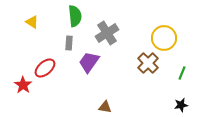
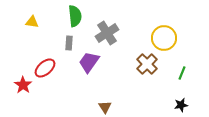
yellow triangle: rotated 24 degrees counterclockwise
brown cross: moved 1 px left, 1 px down
brown triangle: rotated 48 degrees clockwise
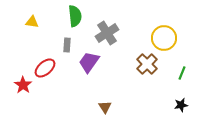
gray rectangle: moved 2 px left, 2 px down
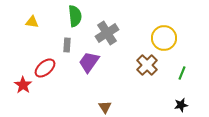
brown cross: moved 1 px down
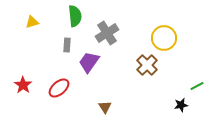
yellow triangle: rotated 24 degrees counterclockwise
red ellipse: moved 14 px right, 20 px down
green line: moved 15 px right, 13 px down; rotated 40 degrees clockwise
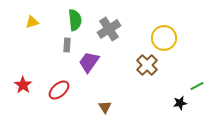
green semicircle: moved 4 px down
gray cross: moved 2 px right, 4 px up
red ellipse: moved 2 px down
black star: moved 1 px left, 2 px up
